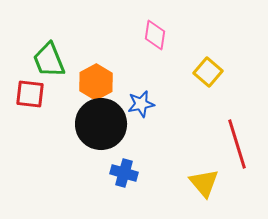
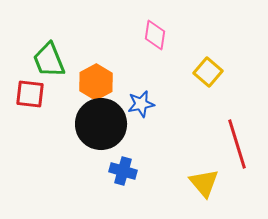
blue cross: moved 1 px left, 2 px up
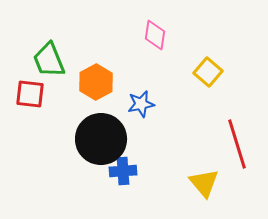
black circle: moved 15 px down
blue cross: rotated 20 degrees counterclockwise
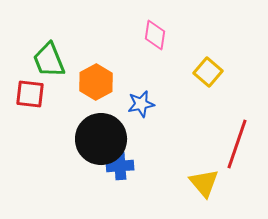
red line: rotated 36 degrees clockwise
blue cross: moved 3 px left, 5 px up
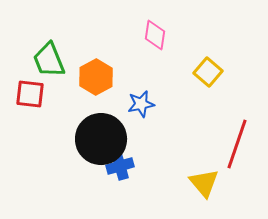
orange hexagon: moved 5 px up
blue cross: rotated 12 degrees counterclockwise
